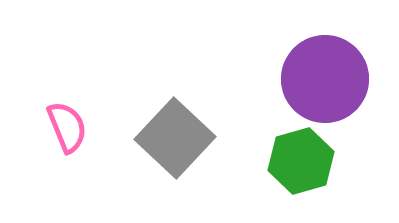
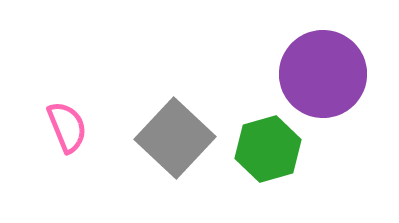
purple circle: moved 2 px left, 5 px up
green hexagon: moved 33 px left, 12 px up
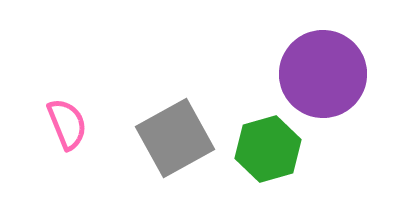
pink semicircle: moved 3 px up
gray square: rotated 18 degrees clockwise
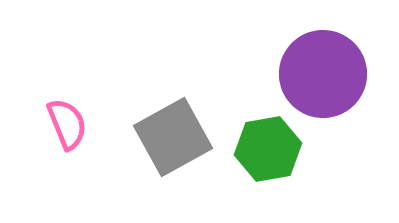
gray square: moved 2 px left, 1 px up
green hexagon: rotated 6 degrees clockwise
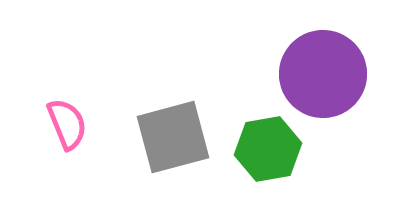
gray square: rotated 14 degrees clockwise
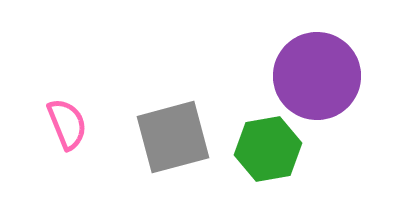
purple circle: moved 6 px left, 2 px down
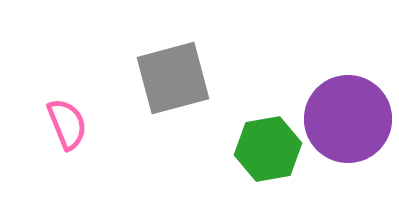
purple circle: moved 31 px right, 43 px down
gray square: moved 59 px up
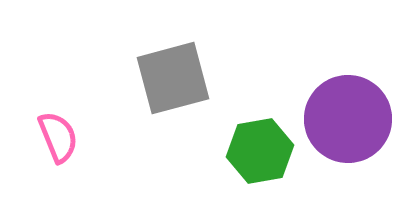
pink semicircle: moved 9 px left, 13 px down
green hexagon: moved 8 px left, 2 px down
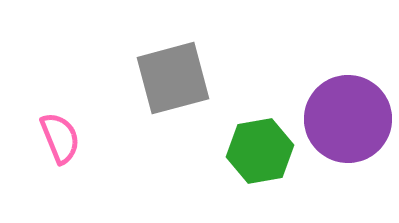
pink semicircle: moved 2 px right, 1 px down
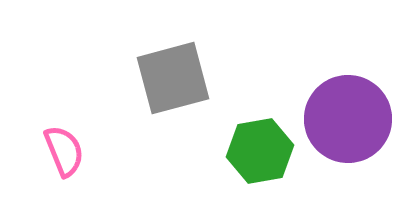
pink semicircle: moved 4 px right, 13 px down
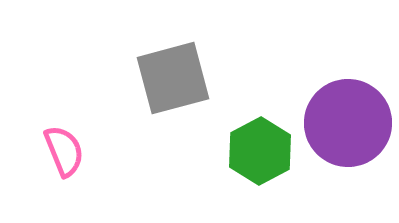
purple circle: moved 4 px down
green hexagon: rotated 18 degrees counterclockwise
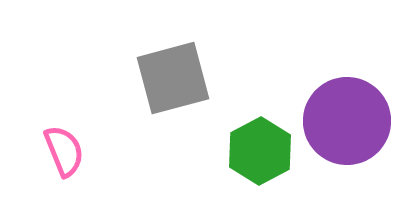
purple circle: moved 1 px left, 2 px up
